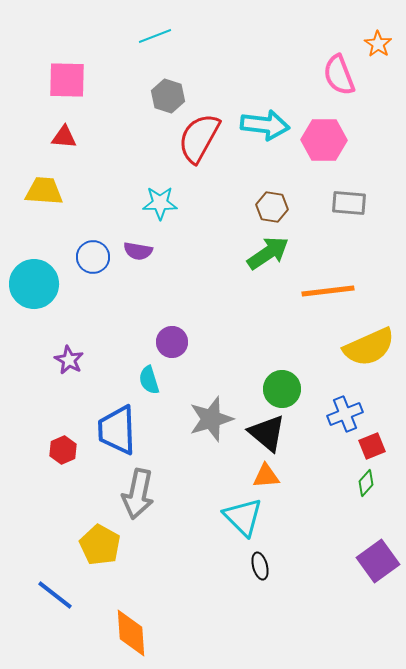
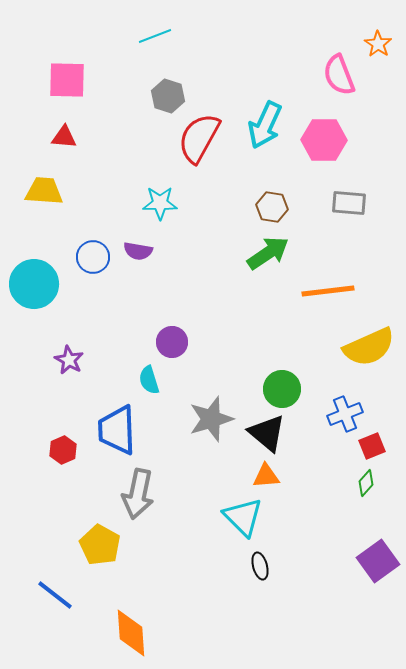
cyan arrow: rotated 108 degrees clockwise
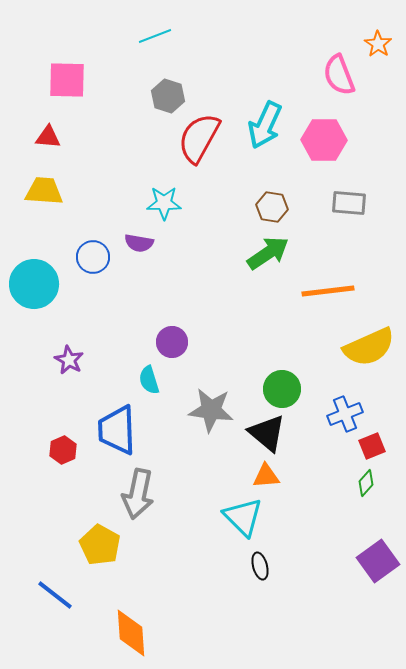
red triangle: moved 16 px left
cyan star: moved 4 px right
purple semicircle: moved 1 px right, 8 px up
gray star: moved 9 px up; rotated 24 degrees clockwise
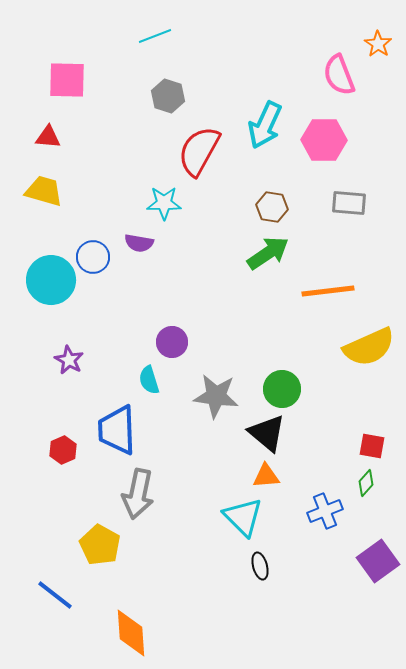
red semicircle: moved 13 px down
yellow trapezoid: rotated 12 degrees clockwise
cyan circle: moved 17 px right, 4 px up
gray star: moved 5 px right, 14 px up
blue cross: moved 20 px left, 97 px down
red square: rotated 32 degrees clockwise
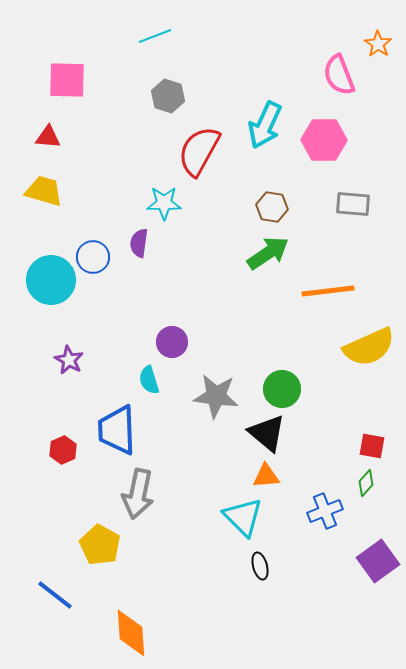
gray rectangle: moved 4 px right, 1 px down
purple semicircle: rotated 88 degrees clockwise
